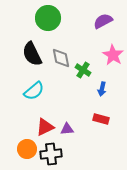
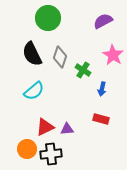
gray diamond: moved 1 px left, 1 px up; rotated 30 degrees clockwise
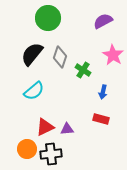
black semicircle: rotated 65 degrees clockwise
blue arrow: moved 1 px right, 3 px down
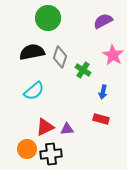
black semicircle: moved 2 px up; rotated 40 degrees clockwise
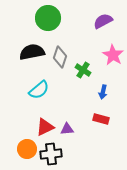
cyan semicircle: moved 5 px right, 1 px up
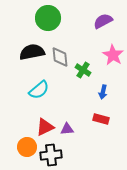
gray diamond: rotated 25 degrees counterclockwise
orange circle: moved 2 px up
black cross: moved 1 px down
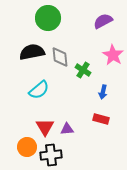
red triangle: rotated 36 degrees counterclockwise
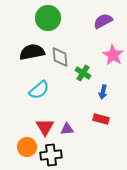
green cross: moved 3 px down
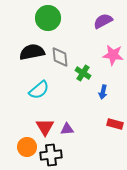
pink star: rotated 25 degrees counterclockwise
red rectangle: moved 14 px right, 5 px down
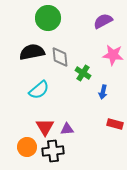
black cross: moved 2 px right, 4 px up
